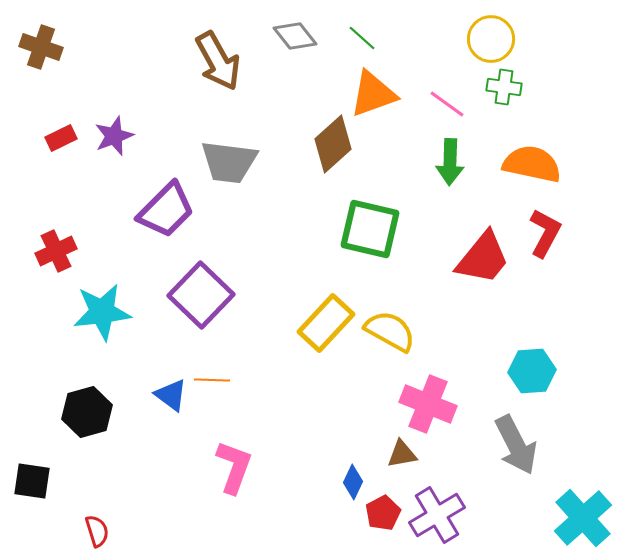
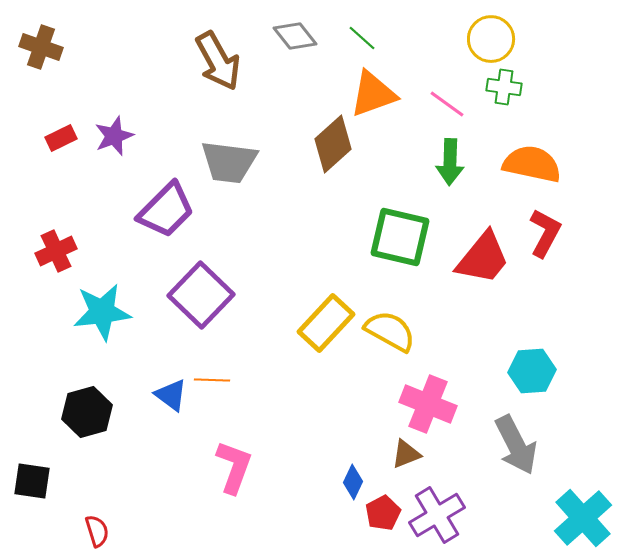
green square: moved 30 px right, 8 px down
brown triangle: moved 4 px right; rotated 12 degrees counterclockwise
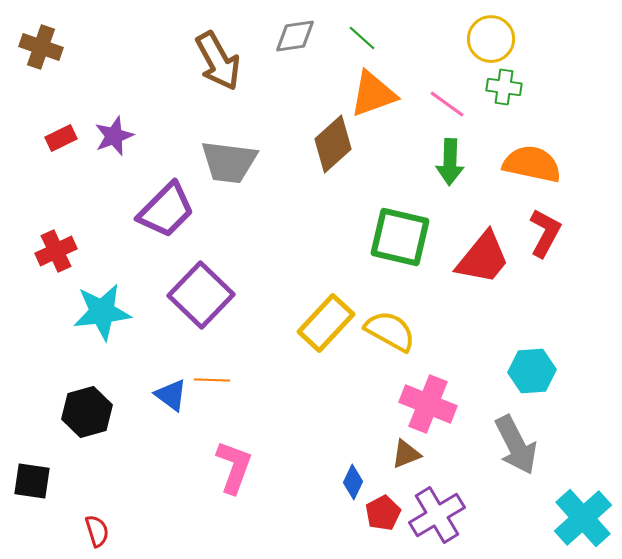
gray diamond: rotated 60 degrees counterclockwise
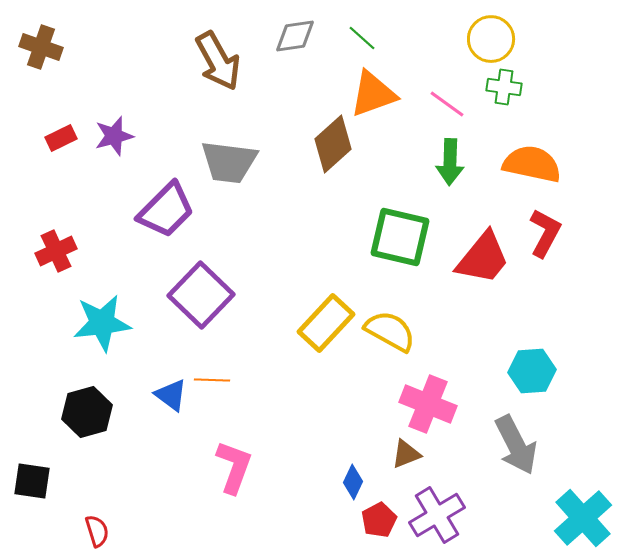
purple star: rotated 6 degrees clockwise
cyan star: moved 11 px down
red pentagon: moved 4 px left, 7 px down
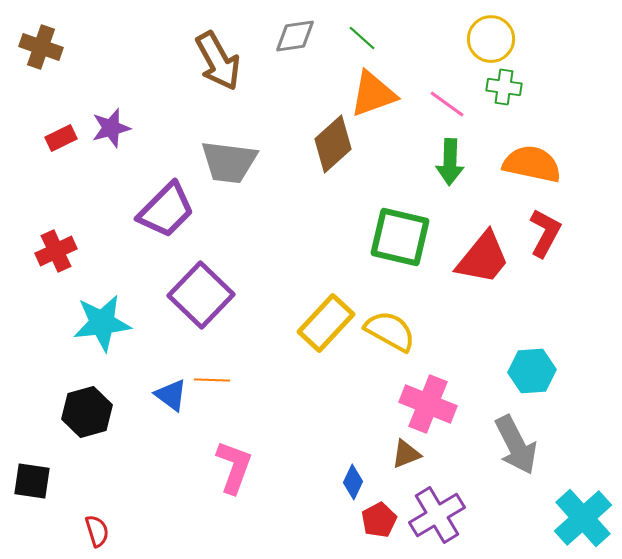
purple star: moved 3 px left, 8 px up
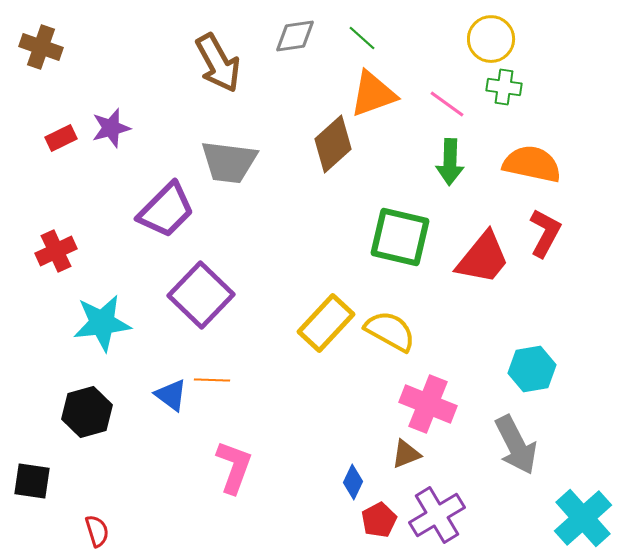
brown arrow: moved 2 px down
cyan hexagon: moved 2 px up; rotated 6 degrees counterclockwise
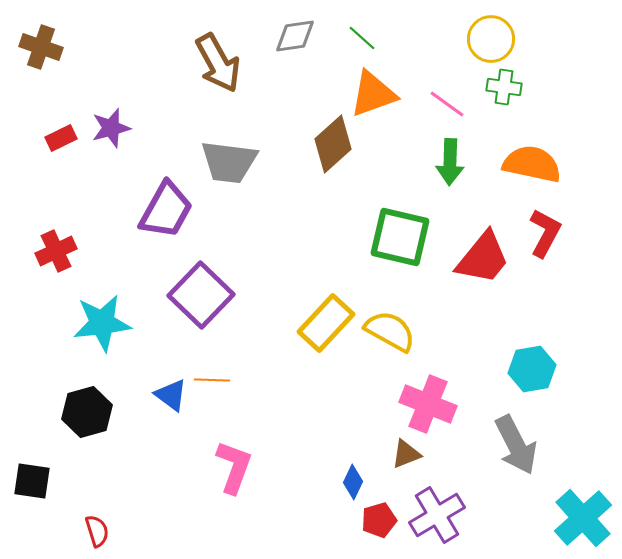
purple trapezoid: rotated 16 degrees counterclockwise
red pentagon: rotated 12 degrees clockwise
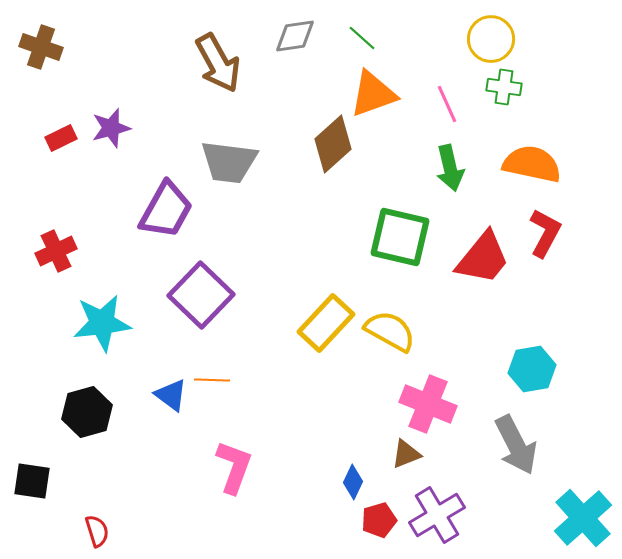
pink line: rotated 30 degrees clockwise
green arrow: moved 6 px down; rotated 15 degrees counterclockwise
